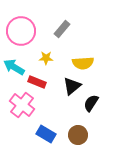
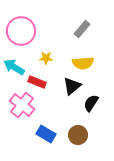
gray rectangle: moved 20 px right
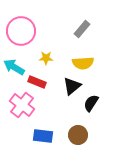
blue rectangle: moved 3 px left, 2 px down; rotated 24 degrees counterclockwise
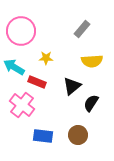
yellow semicircle: moved 9 px right, 2 px up
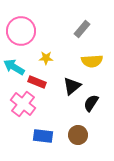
pink cross: moved 1 px right, 1 px up
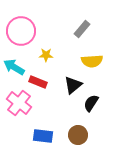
yellow star: moved 3 px up
red rectangle: moved 1 px right
black triangle: moved 1 px right, 1 px up
pink cross: moved 4 px left, 1 px up
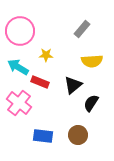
pink circle: moved 1 px left
cyan arrow: moved 4 px right
red rectangle: moved 2 px right
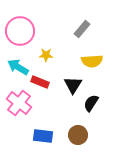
black triangle: rotated 18 degrees counterclockwise
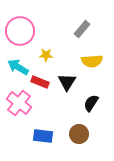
black triangle: moved 6 px left, 3 px up
brown circle: moved 1 px right, 1 px up
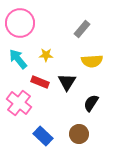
pink circle: moved 8 px up
cyan arrow: moved 8 px up; rotated 20 degrees clockwise
blue rectangle: rotated 36 degrees clockwise
